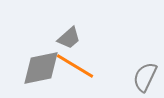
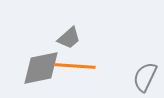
orange line: rotated 27 degrees counterclockwise
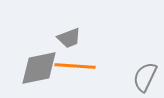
gray trapezoid: rotated 20 degrees clockwise
gray diamond: moved 2 px left
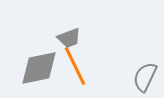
orange line: rotated 60 degrees clockwise
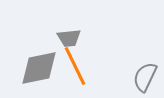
gray trapezoid: rotated 15 degrees clockwise
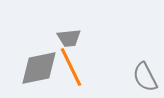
orange line: moved 4 px left, 1 px down
gray semicircle: rotated 52 degrees counterclockwise
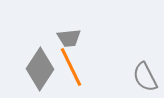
gray diamond: moved 1 px right, 1 px down; rotated 45 degrees counterclockwise
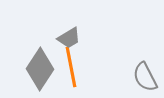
gray trapezoid: rotated 25 degrees counterclockwise
orange line: rotated 15 degrees clockwise
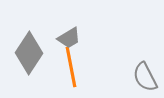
gray diamond: moved 11 px left, 16 px up
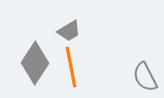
gray trapezoid: moved 7 px up
gray diamond: moved 6 px right, 10 px down
